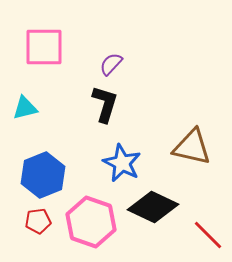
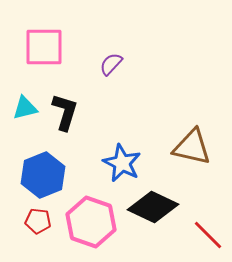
black L-shape: moved 40 px left, 8 px down
red pentagon: rotated 15 degrees clockwise
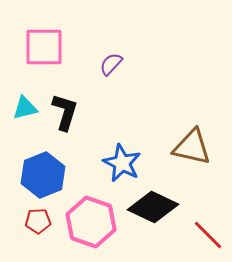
red pentagon: rotated 10 degrees counterclockwise
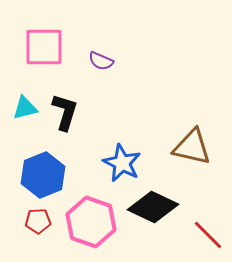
purple semicircle: moved 10 px left, 3 px up; rotated 110 degrees counterclockwise
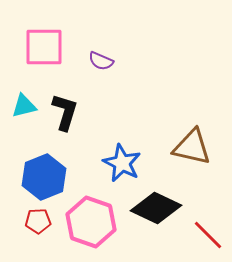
cyan triangle: moved 1 px left, 2 px up
blue hexagon: moved 1 px right, 2 px down
black diamond: moved 3 px right, 1 px down
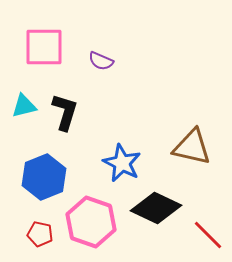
red pentagon: moved 2 px right, 13 px down; rotated 15 degrees clockwise
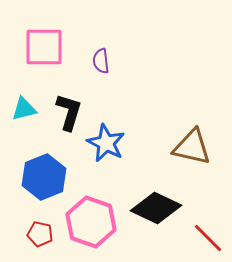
purple semicircle: rotated 60 degrees clockwise
cyan triangle: moved 3 px down
black L-shape: moved 4 px right
blue star: moved 16 px left, 20 px up
red line: moved 3 px down
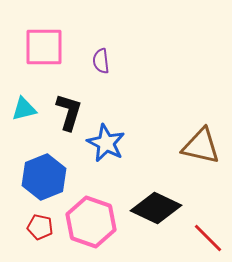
brown triangle: moved 9 px right, 1 px up
red pentagon: moved 7 px up
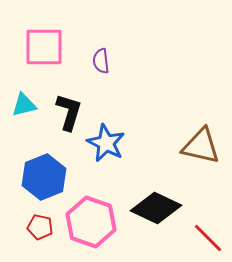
cyan triangle: moved 4 px up
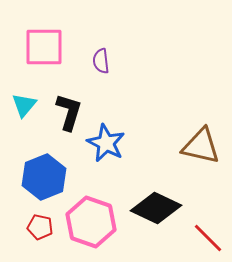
cyan triangle: rotated 36 degrees counterclockwise
